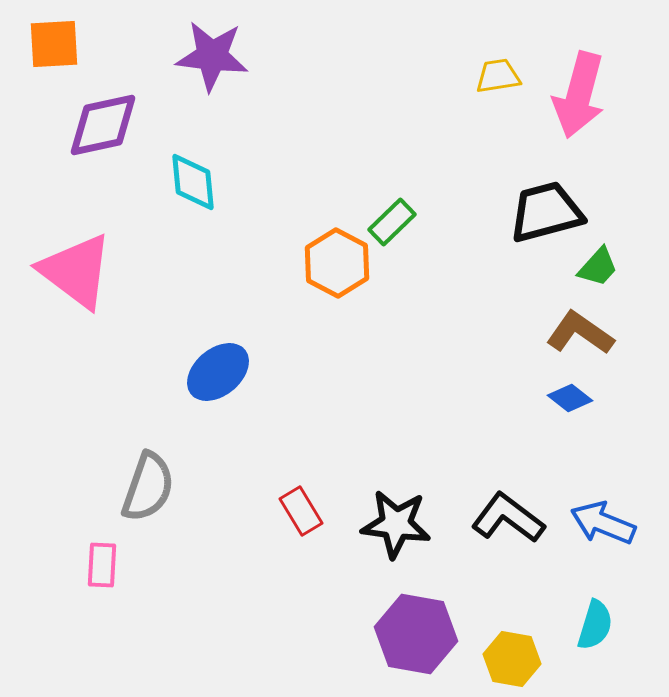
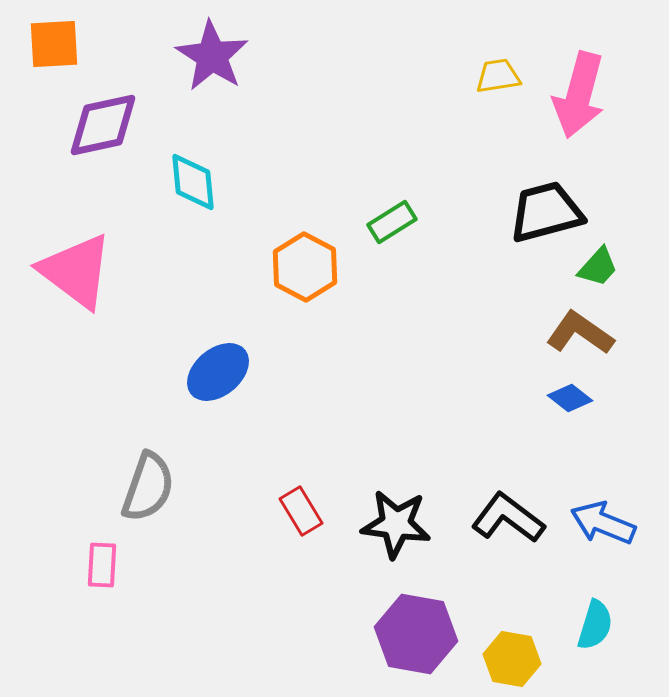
purple star: rotated 26 degrees clockwise
green rectangle: rotated 12 degrees clockwise
orange hexagon: moved 32 px left, 4 px down
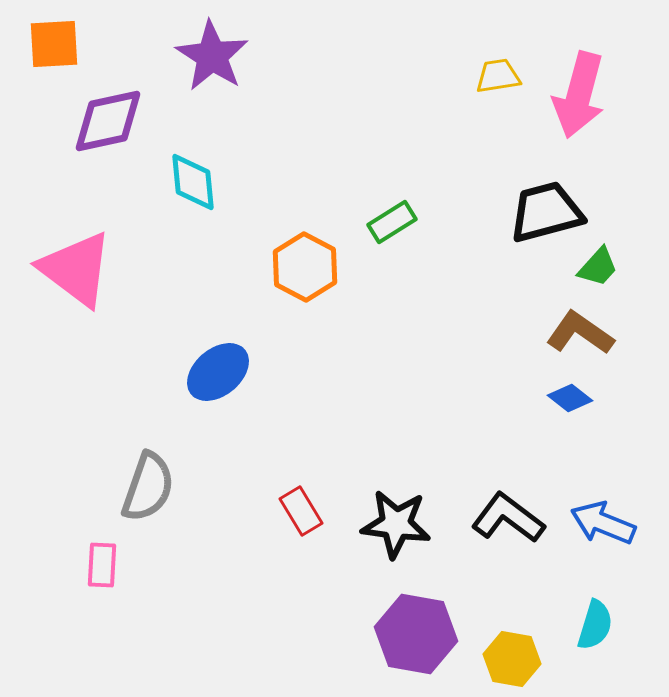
purple diamond: moved 5 px right, 4 px up
pink triangle: moved 2 px up
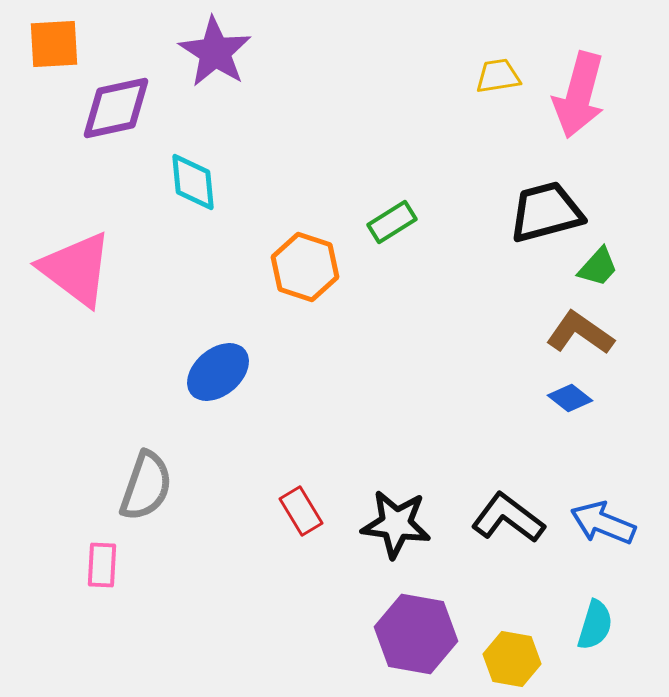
purple star: moved 3 px right, 4 px up
purple diamond: moved 8 px right, 13 px up
orange hexagon: rotated 10 degrees counterclockwise
gray semicircle: moved 2 px left, 1 px up
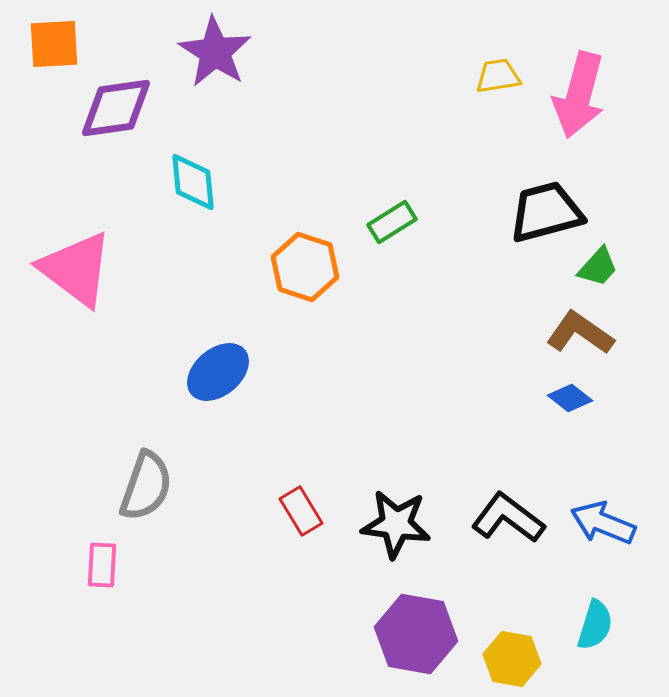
purple diamond: rotated 4 degrees clockwise
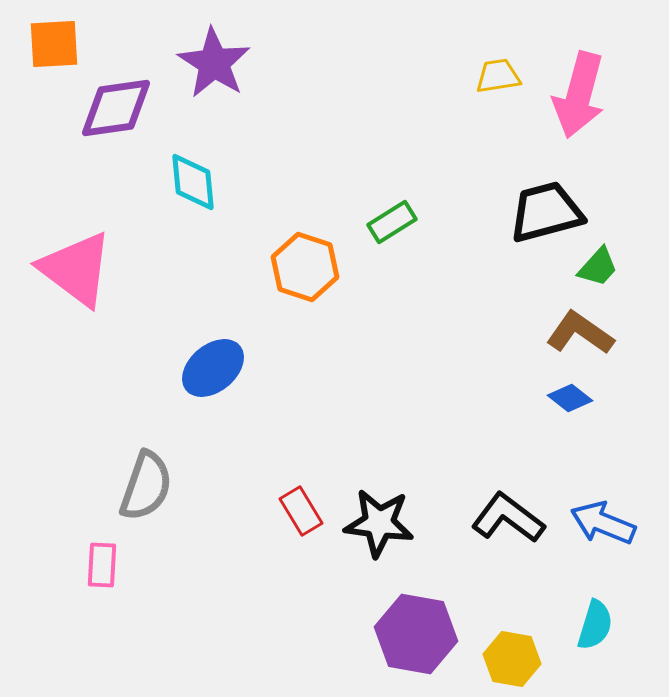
purple star: moved 1 px left, 11 px down
blue ellipse: moved 5 px left, 4 px up
black star: moved 17 px left, 1 px up
